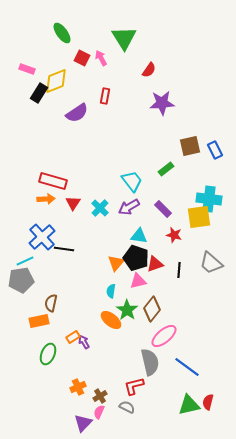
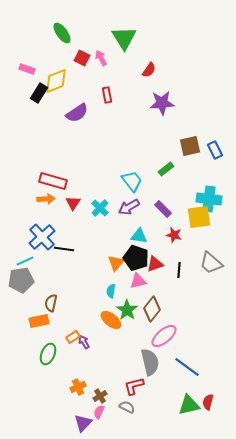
red rectangle at (105, 96): moved 2 px right, 1 px up; rotated 21 degrees counterclockwise
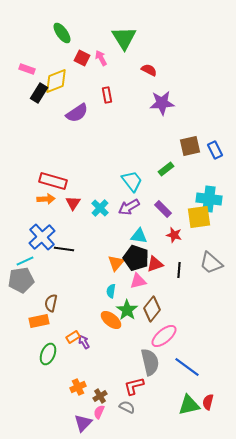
red semicircle at (149, 70): rotated 98 degrees counterclockwise
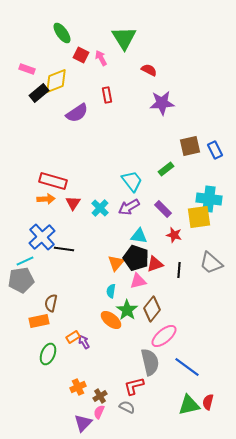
red square at (82, 58): moved 1 px left, 3 px up
black rectangle at (39, 93): rotated 18 degrees clockwise
